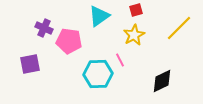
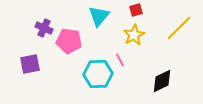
cyan triangle: rotated 15 degrees counterclockwise
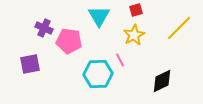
cyan triangle: rotated 10 degrees counterclockwise
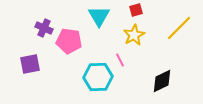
cyan hexagon: moved 3 px down
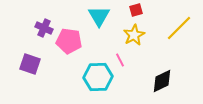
purple square: rotated 30 degrees clockwise
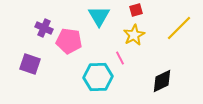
pink line: moved 2 px up
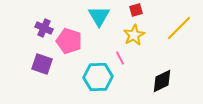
pink pentagon: rotated 10 degrees clockwise
purple square: moved 12 px right
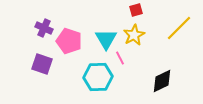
cyan triangle: moved 7 px right, 23 px down
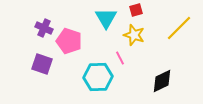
yellow star: rotated 25 degrees counterclockwise
cyan triangle: moved 21 px up
